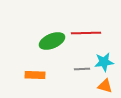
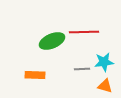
red line: moved 2 px left, 1 px up
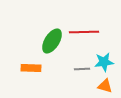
green ellipse: rotated 35 degrees counterclockwise
orange rectangle: moved 4 px left, 7 px up
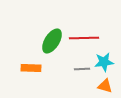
red line: moved 6 px down
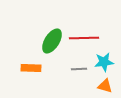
gray line: moved 3 px left
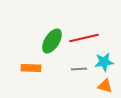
red line: rotated 12 degrees counterclockwise
